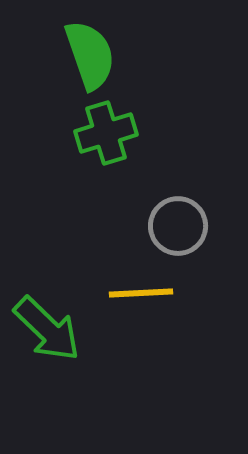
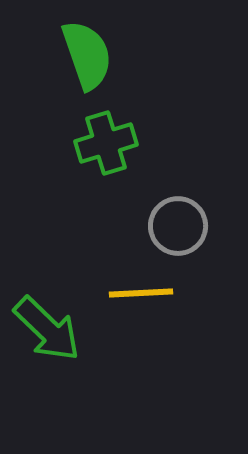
green semicircle: moved 3 px left
green cross: moved 10 px down
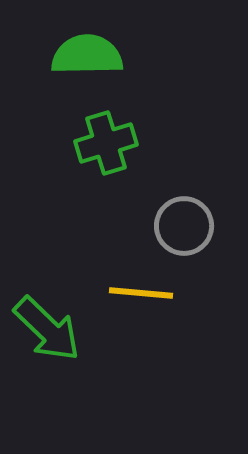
green semicircle: rotated 72 degrees counterclockwise
gray circle: moved 6 px right
yellow line: rotated 8 degrees clockwise
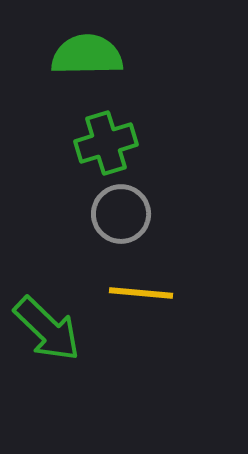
gray circle: moved 63 px left, 12 px up
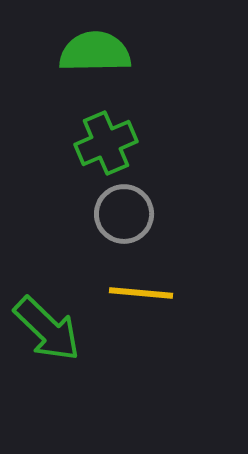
green semicircle: moved 8 px right, 3 px up
green cross: rotated 6 degrees counterclockwise
gray circle: moved 3 px right
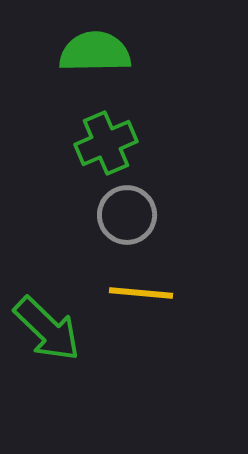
gray circle: moved 3 px right, 1 px down
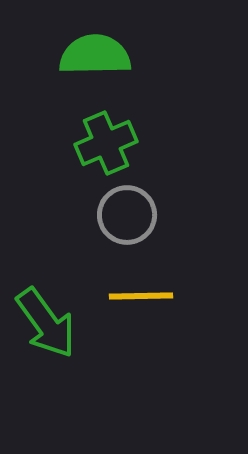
green semicircle: moved 3 px down
yellow line: moved 3 px down; rotated 6 degrees counterclockwise
green arrow: moved 1 px left, 6 px up; rotated 10 degrees clockwise
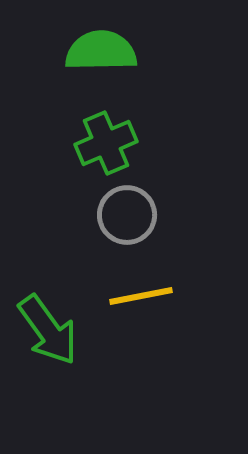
green semicircle: moved 6 px right, 4 px up
yellow line: rotated 10 degrees counterclockwise
green arrow: moved 2 px right, 7 px down
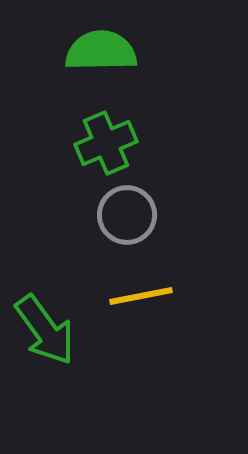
green arrow: moved 3 px left
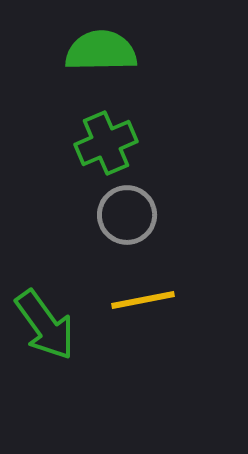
yellow line: moved 2 px right, 4 px down
green arrow: moved 5 px up
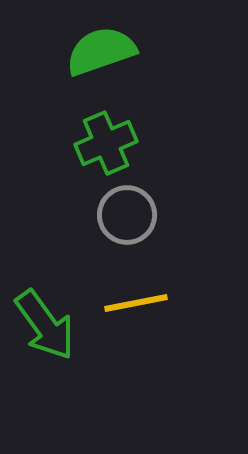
green semicircle: rotated 18 degrees counterclockwise
yellow line: moved 7 px left, 3 px down
